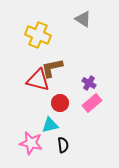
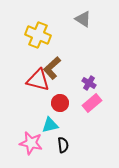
brown L-shape: rotated 30 degrees counterclockwise
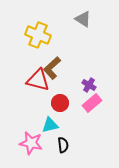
purple cross: moved 2 px down
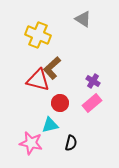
purple cross: moved 4 px right, 4 px up
black semicircle: moved 8 px right, 2 px up; rotated 21 degrees clockwise
